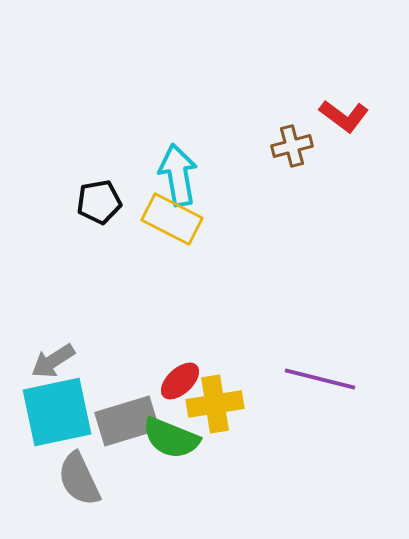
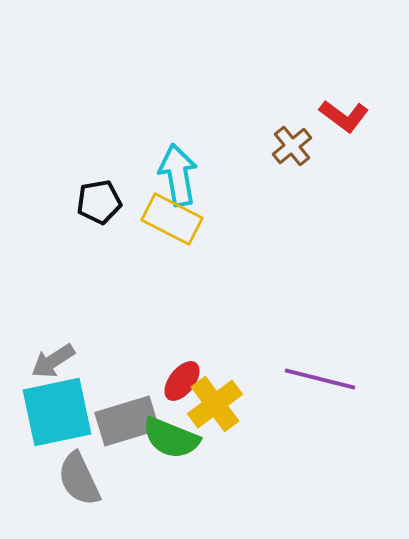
brown cross: rotated 24 degrees counterclockwise
red ellipse: moved 2 px right; rotated 9 degrees counterclockwise
yellow cross: rotated 28 degrees counterclockwise
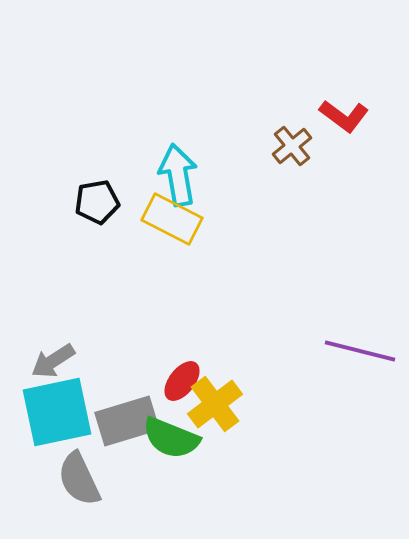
black pentagon: moved 2 px left
purple line: moved 40 px right, 28 px up
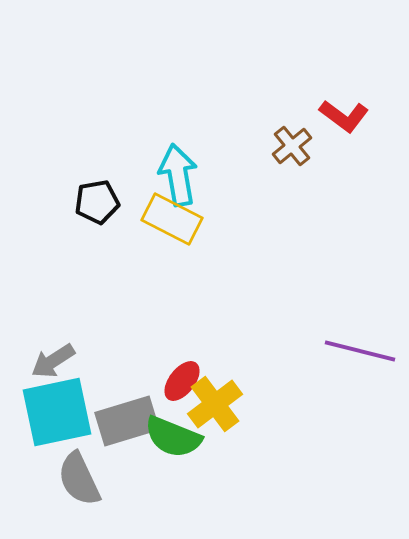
green semicircle: moved 2 px right, 1 px up
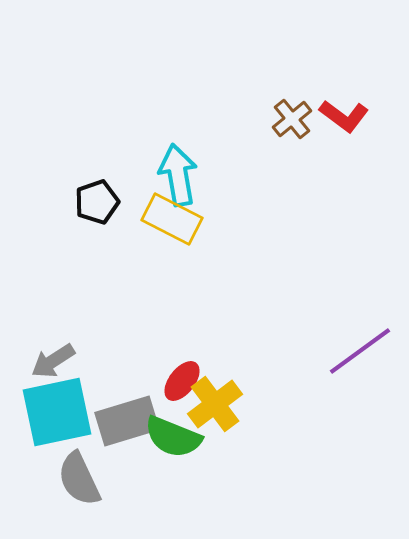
brown cross: moved 27 px up
black pentagon: rotated 9 degrees counterclockwise
purple line: rotated 50 degrees counterclockwise
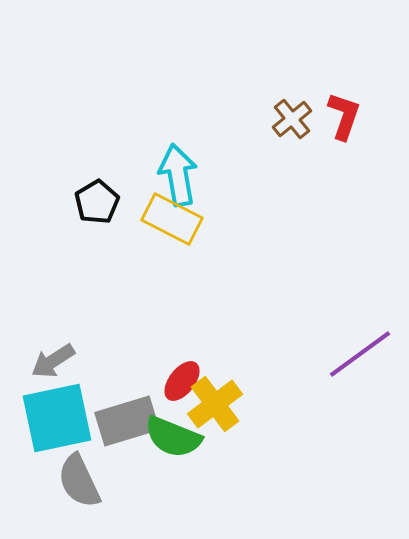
red L-shape: rotated 108 degrees counterclockwise
black pentagon: rotated 12 degrees counterclockwise
purple line: moved 3 px down
cyan square: moved 6 px down
gray semicircle: moved 2 px down
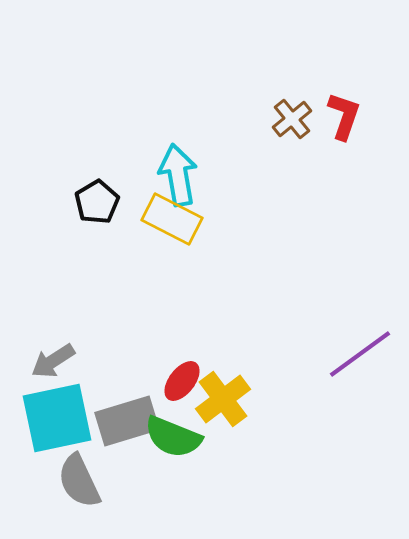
yellow cross: moved 8 px right, 5 px up
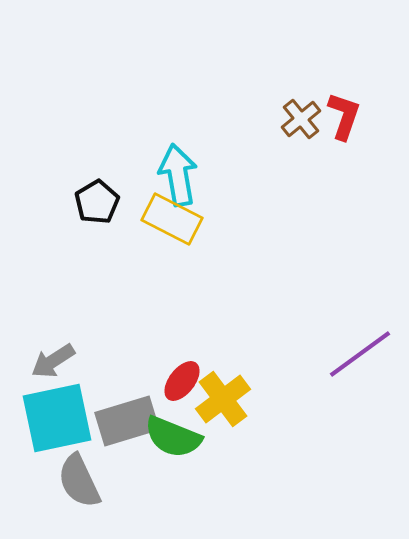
brown cross: moved 9 px right
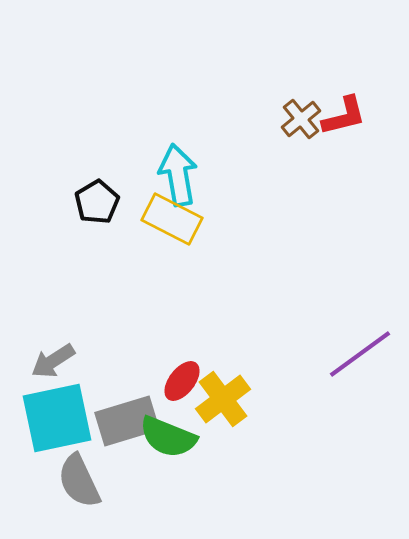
red L-shape: rotated 57 degrees clockwise
green semicircle: moved 5 px left
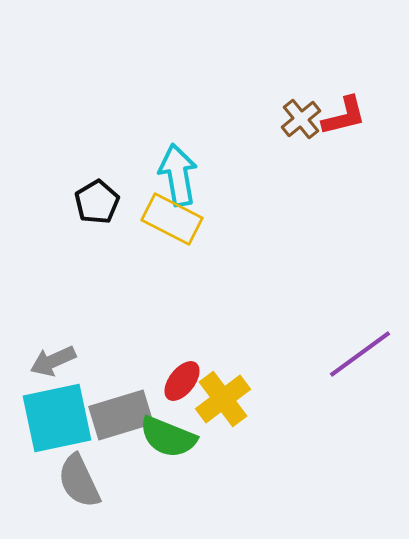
gray arrow: rotated 9 degrees clockwise
gray rectangle: moved 6 px left, 6 px up
